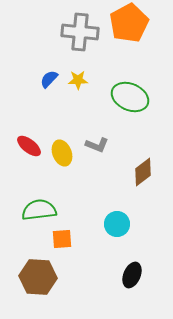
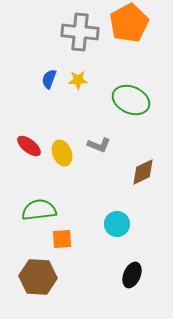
blue semicircle: rotated 24 degrees counterclockwise
green ellipse: moved 1 px right, 3 px down
gray L-shape: moved 2 px right
brown diamond: rotated 12 degrees clockwise
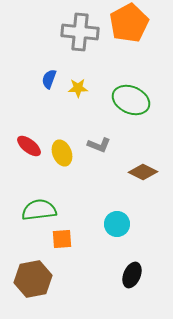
yellow star: moved 8 px down
brown diamond: rotated 52 degrees clockwise
brown hexagon: moved 5 px left, 2 px down; rotated 15 degrees counterclockwise
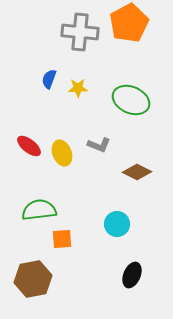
brown diamond: moved 6 px left
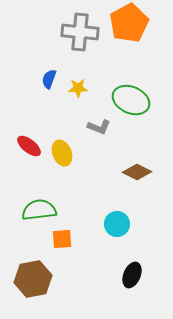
gray L-shape: moved 18 px up
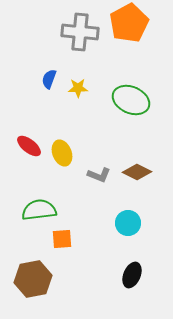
gray L-shape: moved 48 px down
cyan circle: moved 11 px right, 1 px up
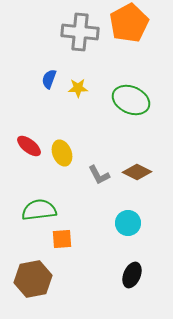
gray L-shape: rotated 40 degrees clockwise
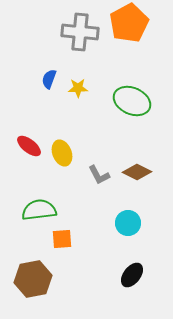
green ellipse: moved 1 px right, 1 px down
black ellipse: rotated 15 degrees clockwise
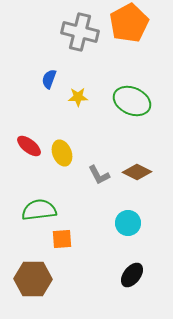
gray cross: rotated 9 degrees clockwise
yellow star: moved 9 px down
brown hexagon: rotated 12 degrees clockwise
